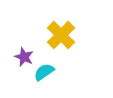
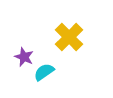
yellow cross: moved 8 px right, 2 px down
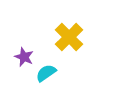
cyan semicircle: moved 2 px right, 1 px down
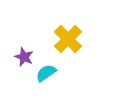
yellow cross: moved 1 px left, 2 px down
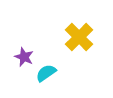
yellow cross: moved 11 px right, 2 px up
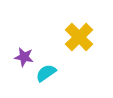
purple star: rotated 12 degrees counterclockwise
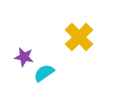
cyan semicircle: moved 2 px left
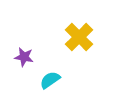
cyan semicircle: moved 6 px right, 7 px down
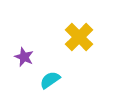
purple star: rotated 12 degrees clockwise
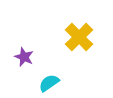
cyan semicircle: moved 1 px left, 3 px down
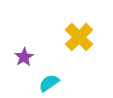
purple star: rotated 18 degrees clockwise
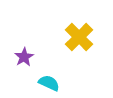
cyan semicircle: rotated 60 degrees clockwise
